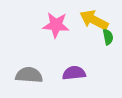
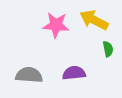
green semicircle: moved 12 px down
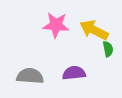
yellow arrow: moved 10 px down
gray semicircle: moved 1 px right, 1 px down
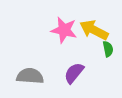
pink star: moved 8 px right, 5 px down; rotated 8 degrees clockwise
purple semicircle: rotated 45 degrees counterclockwise
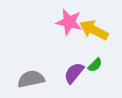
pink star: moved 5 px right, 8 px up
green semicircle: moved 13 px left, 16 px down; rotated 56 degrees clockwise
gray semicircle: moved 1 px right, 3 px down; rotated 16 degrees counterclockwise
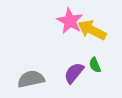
pink star: moved 1 px right, 1 px up; rotated 16 degrees clockwise
yellow arrow: moved 2 px left
green semicircle: rotated 112 degrees clockwise
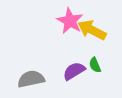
purple semicircle: moved 2 px up; rotated 20 degrees clockwise
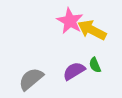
gray semicircle: rotated 28 degrees counterclockwise
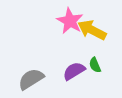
gray semicircle: rotated 8 degrees clockwise
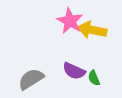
yellow arrow: rotated 16 degrees counterclockwise
green semicircle: moved 1 px left, 13 px down
purple semicircle: rotated 125 degrees counterclockwise
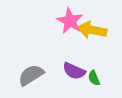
gray semicircle: moved 4 px up
